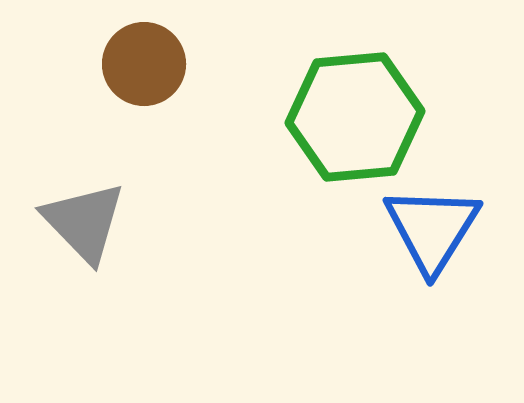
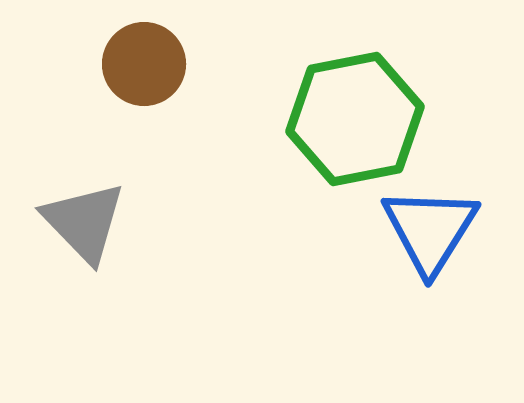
green hexagon: moved 2 px down; rotated 6 degrees counterclockwise
blue triangle: moved 2 px left, 1 px down
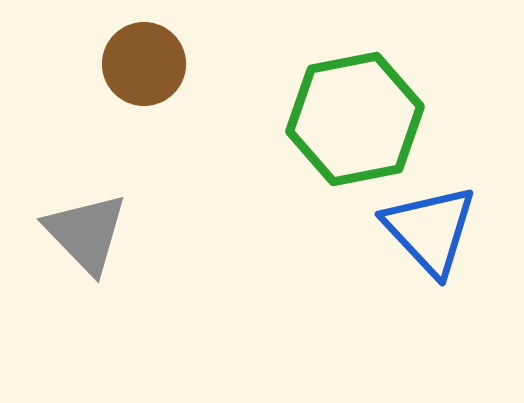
gray triangle: moved 2 px right, 11 px down
blue triangle: rotated 15 degrees counterclockwise
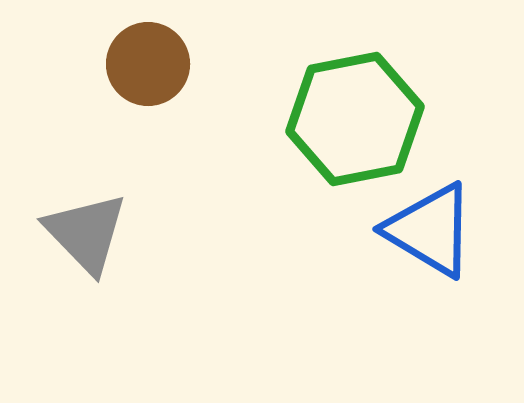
brown circle: moved 4 px right
blue triangle: rotated 16 degrees counterclockwise
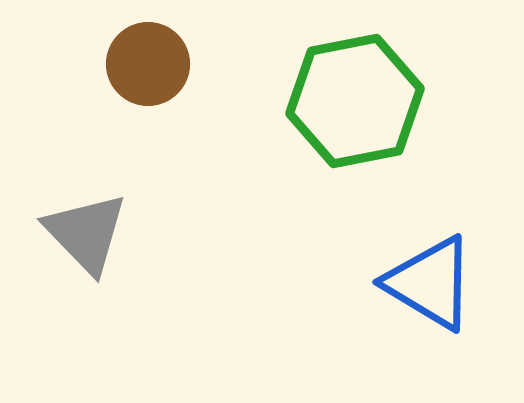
green hexagon: moved 18 px up
blue triangle: moved 53 px down
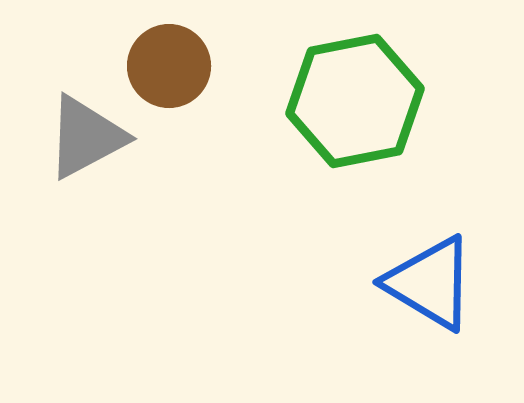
brown circle: moved 21 px right, 2 px down
gray triangle: moved 96 px up; rotated 46 degrees clockwise
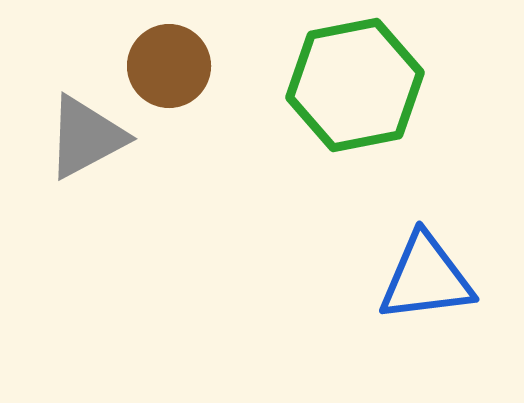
green hexagon: moved 16 px up
blue triangle: moved 4 px left, 5 px up; rotated 38 degrees counterclockwise
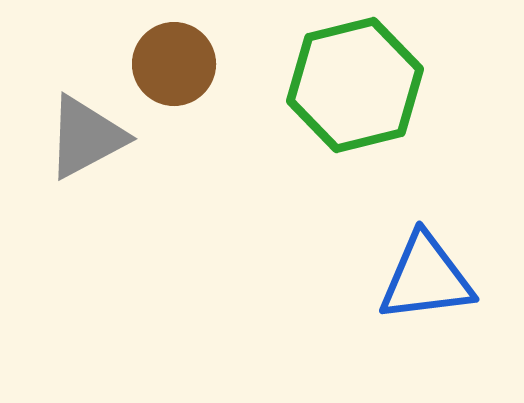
brown circle: moved 5 px right, 2 px up
green hexagon: rotated 3 degrees counterclockwise
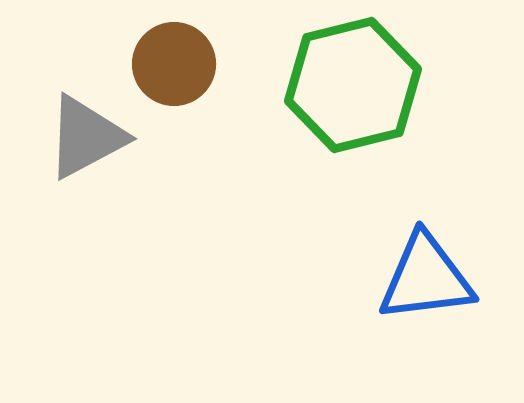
green hexagon: moved 2 px left
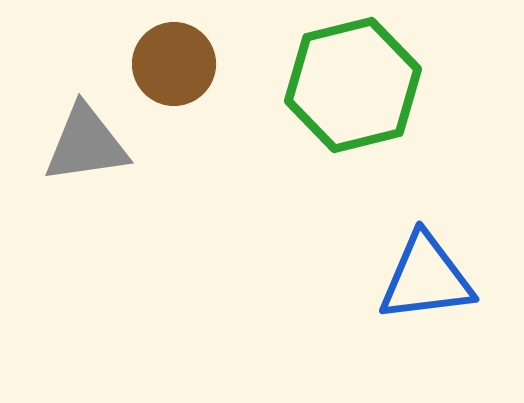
gray triangle: moved 7 px down; rotated 20 degrees clockwise
